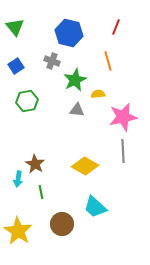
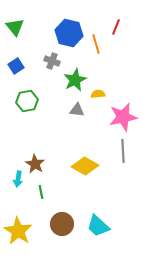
orange line: moved 12 px left, 17 px up
cyan trapezoid: moved 3 px right, 19 px down
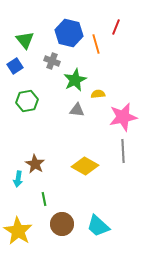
green triangle: moved 10 px right, 13 px down
blue square: moved 1 px left
green line: moved 3 px right, 7 px down
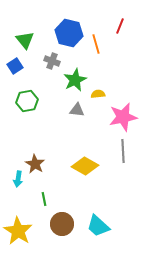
red line: moved 4 px right, 1 px up
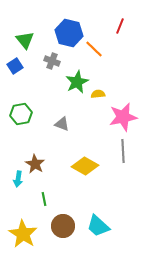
orange line: moved 2 px left, 5 px down; rotated 30 degrees counterclockwise
green star: moved 2 px right, 2 px down
green hexagon: moved 6 px left, 13 px down
gray triangle: moved 15 px left, 14 px down; rotated 14 degrees clockwise
brown circle: moved 1 px right, 2 px down
yellow star: moved 5 px right, 3 px down
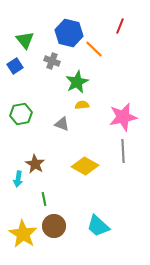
yellow semicircle: moved 16 px left, 11 px down
brown circle: moved 9 px left
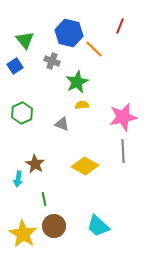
green hexagon: moved 1 px right, 1 px up; rotated 15 degrees counterclockwise
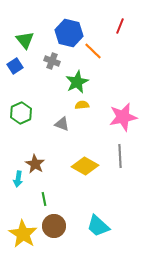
orange line: moved 1 px left, 2 px down
green hexagon: moved 1 px left
gray line: moved 3 px left, 5 px down
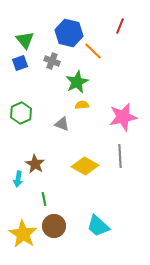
blue square: moved 5 px right, 3 px up; rotated 14 degrees clockwise
